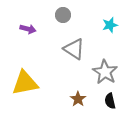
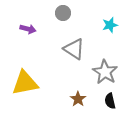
gray circle: moved 2 px up
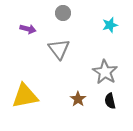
gray triangle: moved 15 px left; rotated 20 degrees clockwise
yellow triangle: moved 13 px down
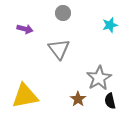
purple arrow: moved 3 px left
gray star: moved 6 px left, 6 px down; rotated 10 degrees clockwise
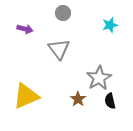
yellow triangle: moved 1 px right; rotated 12 degrees counterclockwise
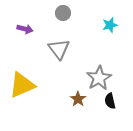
yellow triangle: moved 4 px left, 11 px up
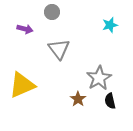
gray circle: moved 11 px left, 1 px up
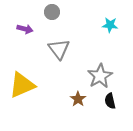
cyan star: rotated 21 degrees clockwise
gray star: moved 1 px right, 2 px up
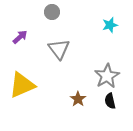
cyan star: rotated 21 degrees counterclockwise
purple arrow: moved 5 px left, 8 px down; rotated 56 degrees counterclockwise
gray star: moved 7 px right
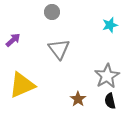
purple arrow: moved 7 px left, 3 px down
